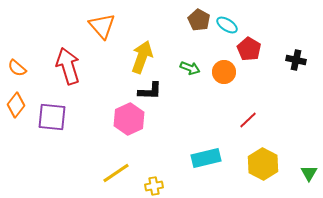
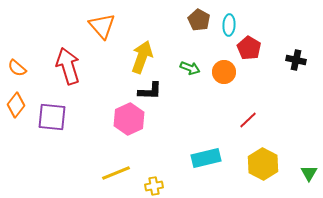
cyan ellipse: moved 2 px right; rotated 60 degrees clockwise
red pentagon: moved 1 px up
yellow line: rotated 12 degrees clockwise
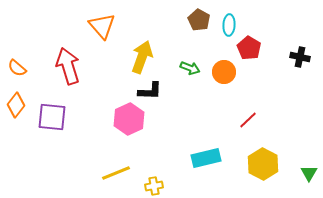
black cross: moved 4 px right, 3 px up
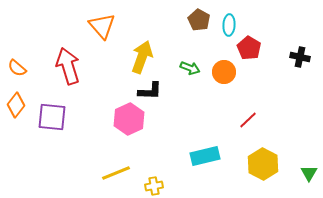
cyan rectangle: moved 1 px left, 2 px up
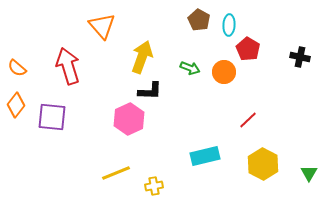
red pentagon: moved 1 px left, 1 px down
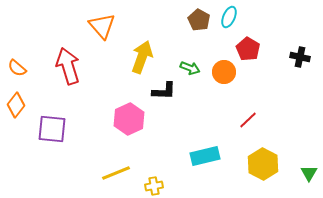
cyan ellipse: moved 8 px up; rotated 20 degrees clockwise
black L-shape: moved 14 px right
purple square: moved 12 px down
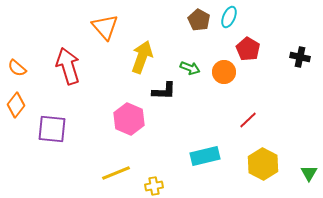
orange triangle: moved 3 px right, 1 px down
pink hexagon: rotated 12 degrees counterclockwise
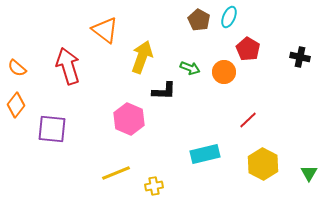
orange triangle: moved 3 px down; rotated 12 degrees counterclockwise
cyan rectangle: moved 2 px up
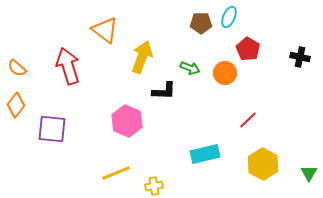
brown pentagon: moved 2 px right, 3 px down; rotated 30 degrees counterclockwise
orange circle: moved 1 px right, 1 px down
pink hexagon: moved 2 px left, 2 px down
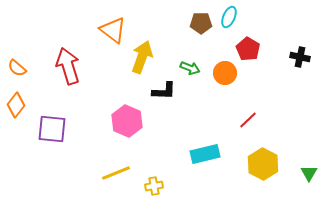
orange triangle: moved 8 px right
